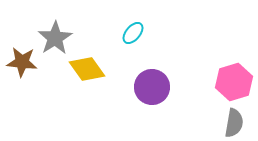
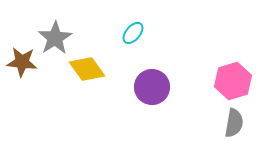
pink hexagon: moved 1 px left, 1 px up
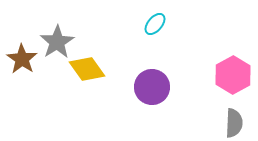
cyan ellipse: moved 22 px right, 9 px up
gray star: moved 2 px right, 4 px down
brown star: moved 3 px up; rotated 28 degrees clockwise
pink hexagon: moved 6 px up; rotated 12 degrees counterclockwise
gray semicircle: rotated 8 degrees counterclockwise
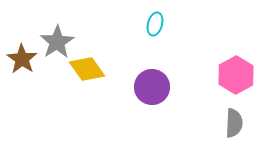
cyan ellipse: rotated 25 degrees counterclockwise
pink hexagon: moved 3 px right
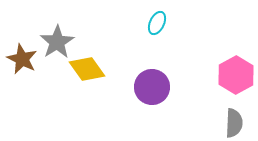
cyan ellipse: moved 2 px right, 1 px up; rotated 10 degrees clockwise
brown star: rotated 8 degrees counterclockwise
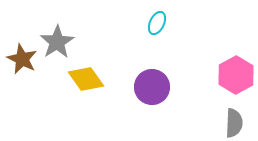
yellow diamond: moved 1 px left, 10 px down
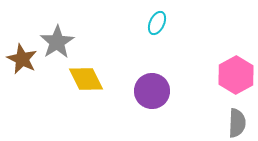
yellow diamond: rotated 9 degrees clockwise
purple circle: moved 4 px down
gray semicircle: moved 3 px right
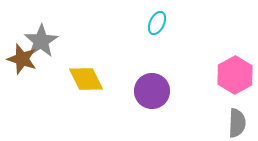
gray star: moved 16 px left, 1 px up
brown star: rotated 8 degrees counterclockwise
pink hexagon: moved 1 px left
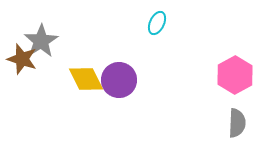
purple circle: moved 33 px left, 11 px up
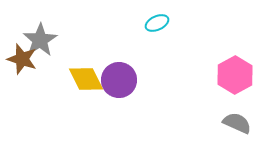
cyan ellipse: rotated 40 degrees clockwise
gray star: moved 1 px left, 1 px up
gray semicircle: rotated 68 degrees counterclockwise
